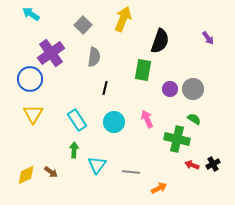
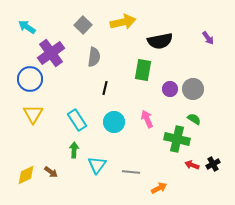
cyan arrow: moved 4 px left, 13 px down
yellow arrow: moved 3 px down; rotated 55 degrees clockwise
black semicircle: rotated 60 degrees clockwise
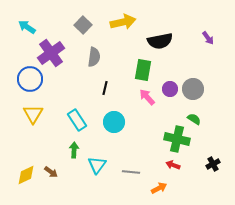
pink arrow: moved 22 px up; rotated 18 degrees counterclockwise
red arrow: moved 19 px left
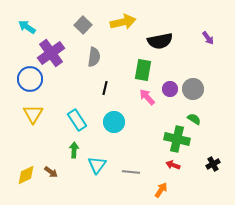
orange arrow: moved 2 px right, 2 px down; rotated 28 degrees counterclockwise
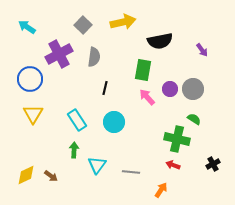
purple arrow: moved 6 px left, 12 px down
purple cross: moved 8 px right, 1 px down; rotated 8 degrees clockwise
brown arrow: moved 4 px down
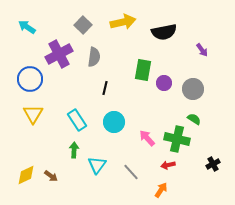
black semicircle: moved 4 px right, 9 px up
purple circle: moved 6 px left, 6 px up
pink arrow: moved 41 px down
red arrow: moved 5 px left; rotated 32 degrees counterclockwise
gray line: rotated 42 degrees clockwise
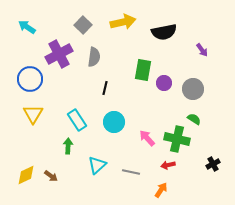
green arrow: moved 6 px left, 4 px up
cyan triangle: rotated 12 degrees clockwise
gray line: rotated 36 degrees counterclockwise
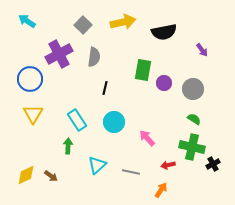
cyan arrow: moved 6 px up
green cross: moved 15 px right, 8 px down
